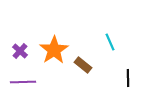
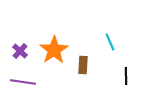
brown rectangle: rotated 54 degrees clockwise
black line: moved 2 px left, 2 px up
purple line: rotated 10 degrees clockwise
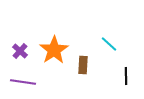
cyan line: moved 1 px left, 2 px down; rotated 24 degrees counterclockwise
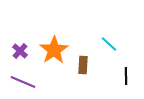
purple line: rotated 15 degrees clockwise
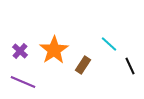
brown rectangle: rotated 30 degrees clockwise
black line: moved 4 px right, 10 px up; rotated 24 degrees counterclockwise
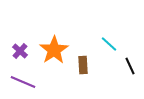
brown rectangle: rotated 36 degrees counterclockwise
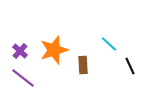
orange star: rotated 16 degrees clockwise
purple line: moved 4 px up; rotated 15 degrees clockwise
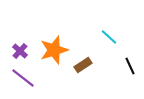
cyan line: moved 7 px up
brown rectangle: rotated 60 degrees clockwise
